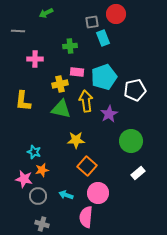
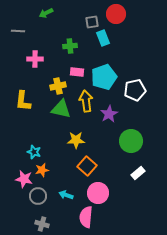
yellow cross: moved 2 px left, 2 px down
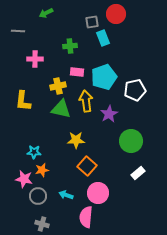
cyan star: rotated 16 degrees counterclockwise
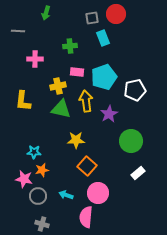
green arrow: rotated 48 degrees counterclockwise
gray square: moved 4 px up
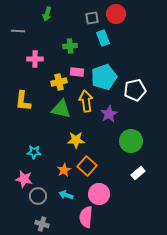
green arrow: moved 1 px right, 1 px down
yellow cross: moved 1 px right, 4 px up
orange star: moved 22 px right; rotated 16 degrees counterclockwise
pink circle: moved 1 px right, 1 px down
